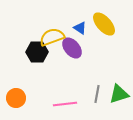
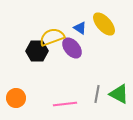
black hexagon: moved 1 px up
green triangle: rotated 45 degrees clockwise
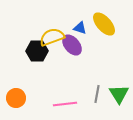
blue triangle: rotated 16 degrees counterclockwise
purple ellipse: moved 3 px up
green triangle: rotated 30 degrees clockwise
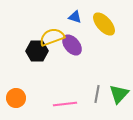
blue triangle: moved 5 px left, 11 px up
green triangle: rotated 15 degrees clockwise
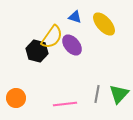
yellow semicircle: rotated 145 degrees clockwise
black hexagon: rotated 15 degrees clockwise
